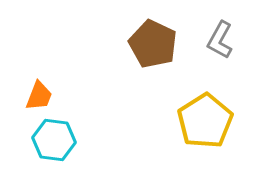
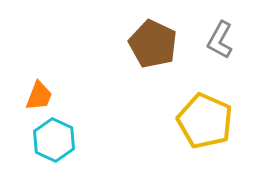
yellow pentagon: rotated 16 degrees counterclockwise
cyan hexagon: rotated 18 degrees clockwise
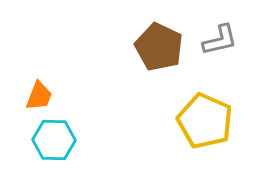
gray L-shape: rotated 132 degrees counterclockwise
brown pentagon: moved 6 px right, 3 px down
cyan hexagon: rotated 24 degrees counterclockwise
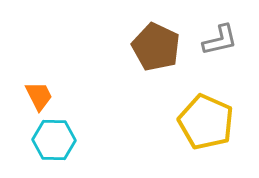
brown pentagon: moved 3 px left
orange trapezoid: rotated 48 degrees counterclockwise
yellow pentagon: moved 1 px right, 1 px down
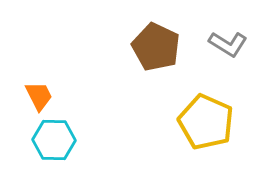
gray L-shape: moved 8 px right, 4 px down; rotated 45 degrees clockwise
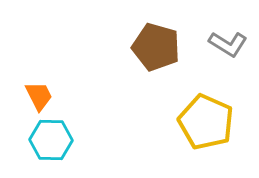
brown pentagon: rotated 9 degrees counterclockwise
cyan hexagon: moved 3 px left
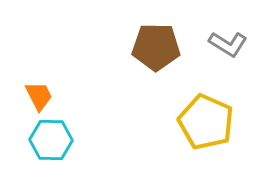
brown pentagon: rotated 15 degrees counterclockwise
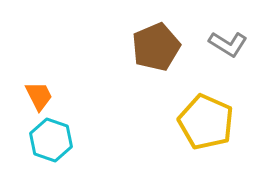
brown pentagon: rotated 24 degrees counterclockwise
cyan hexagon: rotated 18 degrees clockwise
